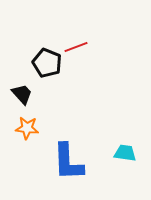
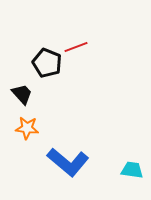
cyan trapezoid: moved 7 px right, 17 px down
blue L-shape: rotated 48 degrees counterclockwise
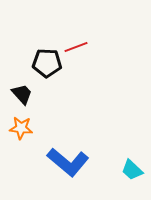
black pentagon: rotated 20 degrees counterclockwise
orange star: moved 6 px left
cyan trapezoid: rotated 145 degrees counterclockwise
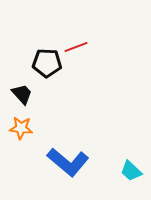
cyan trapezoid: moved 1 px left, 1 px down
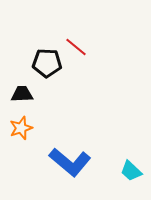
red line: rotated 60 degrees clockwise
black trapezoid: rotated 50 degrees counterclockwise
orange star: rotated 25 degrees counterclockwise
blue L-shape: moved 2 px right
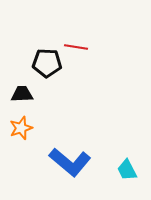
red line: rotated 30 degrees counterclockwise
cyan trapezoid: moved 4 px left, 1 px up; rotated 20 degrees clockwise
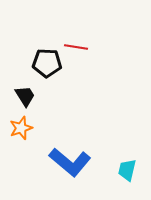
black trapezoid: moved 3 px right, 2 px down; rotated 60 degrees clockwise
cyan trapezoid: rotated 40 degrees clockwise
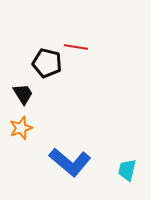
black pentagon: rotated 12 degrees clockwise
black trapezoid: moved 2 px left, 2 px up
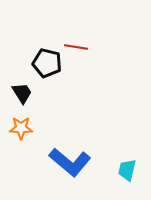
black trapezoid: moved 1 px left, 1 px up
orange star: rotated 20 degrees clockwise
